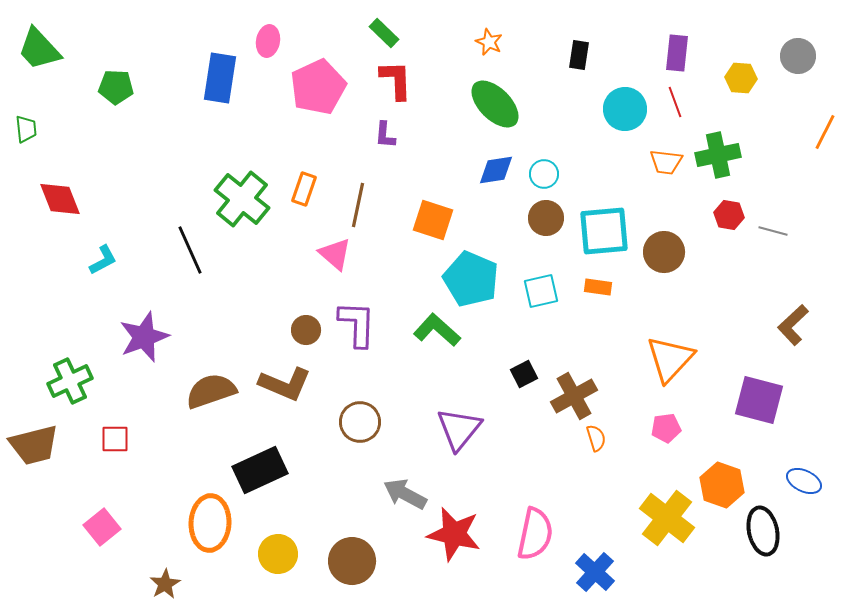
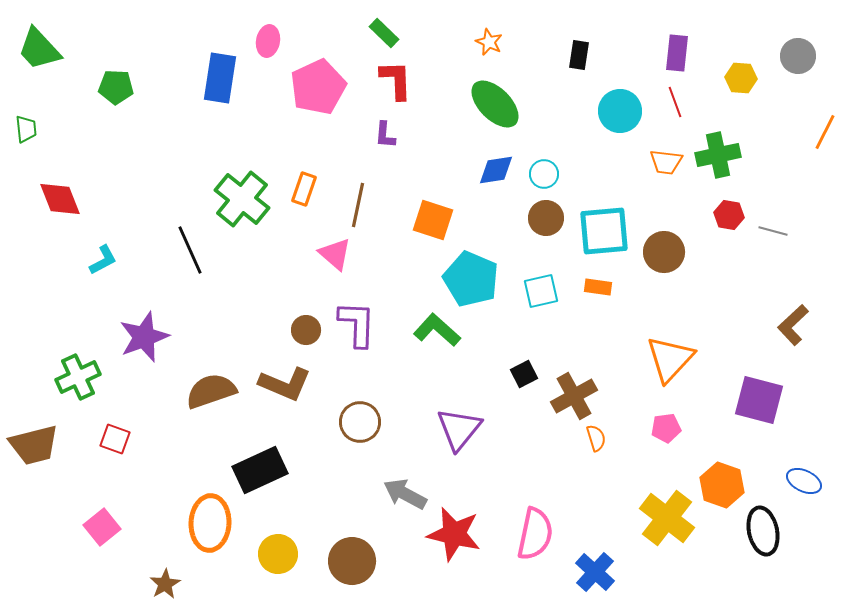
cyan circle at (625, 109): moved 5 px left, 2 px down
green cross at (70, 381): moved 8 px right, 4 px up
red square at (115, 439): rotated 20 degrees clockwise
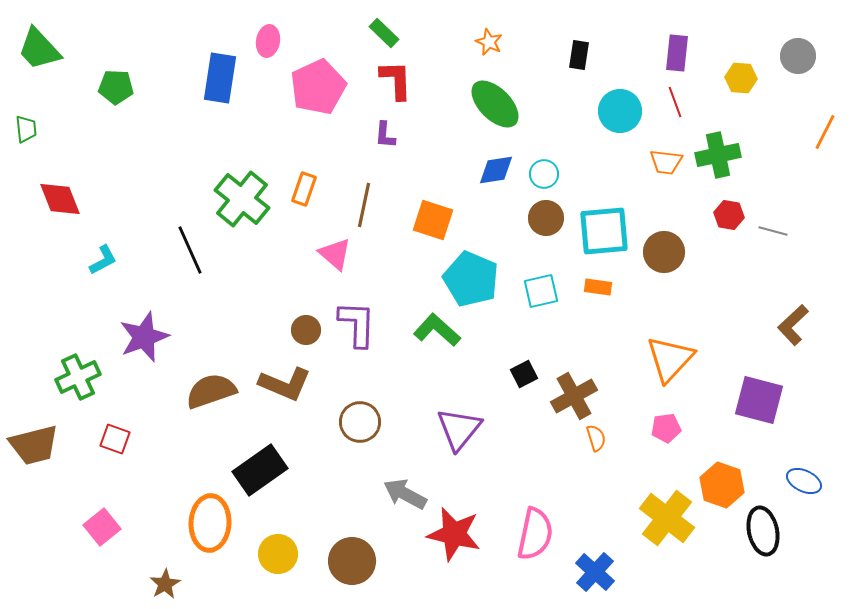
brown line at (358, 205): moved 6 px right
black rectangle at (260, 470): rotated 10 degrees counterclockwise
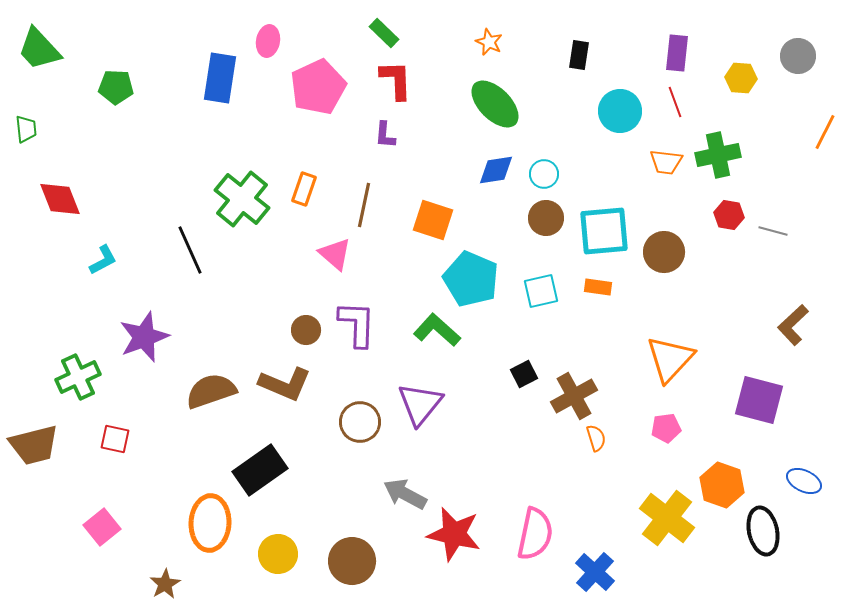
purple triangle at (459, 429): moved 39 px left, 25 px up
red square at (115, 439): rotated 8 degrees counterclockwise
